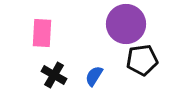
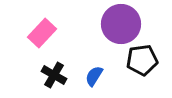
purple circle: moved 5 px left
pink rectangle: rotated 40 degrees clockwise
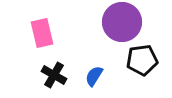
purple circle: moved 1 px right, 2 px up
pink rectangle: rotated 56 degrees counterclockwise
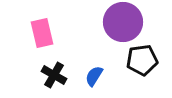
purple circle: moved 1 px right
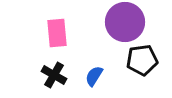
purple circle: moved 2 px right
pink rectangle: moved 15 px right; rotated 8 degrees clockwise
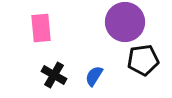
pink rectangle: moved 16 px left, 5 px up
black pentagon: moved 1 px right
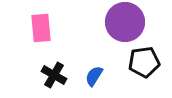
black pentagon: moved 1 px right, 2 px down
